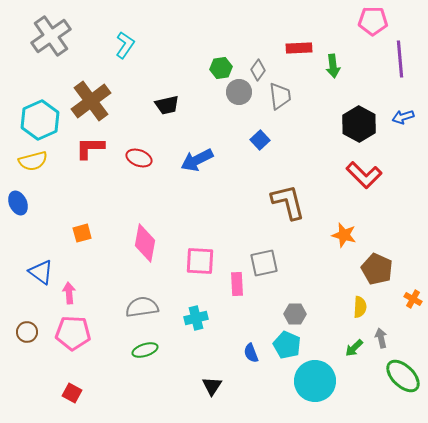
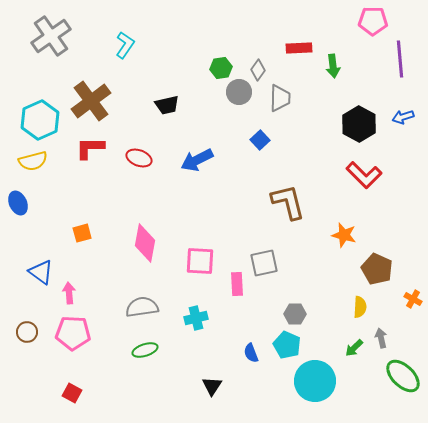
gray trapezoid at (280, 96): moved 2 px down; rotated 8 degrees clockwise
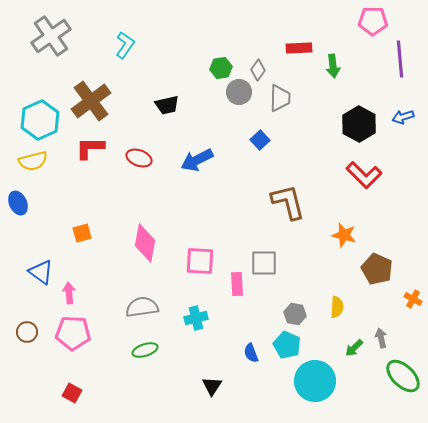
gray square at (264, 263): rotated 12 degrees clockwise
yellow semicircle at (360, 307): moved 23 px left
gray hexagon at (295, 314): rotated 10 degrees clockwise
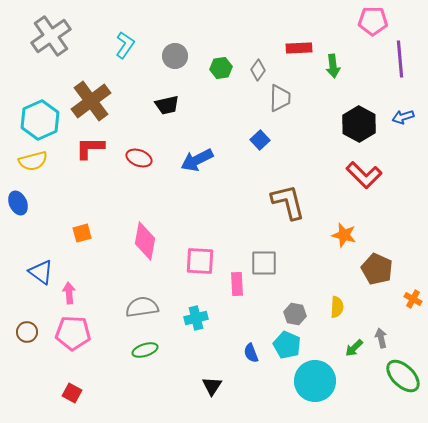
gray circle at (239, 92): moved 64 px left, 36 px up
pink diamond at (145, 243): moved 2 px up
